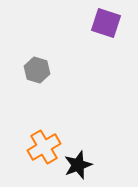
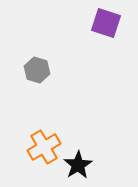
black star: rotated 12 degrees counterclockwise
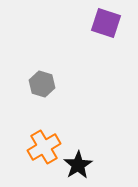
gray hexagon: moved 5 px right, 14 px down
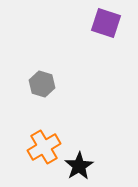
black star: moved 1 px right, 1 px down
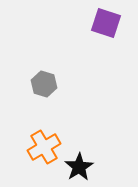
gray hexagon: moved 2 px right
black star: moved 1 px down
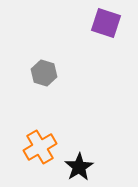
gray hexagon: moved 11 px up
orange cross: moved 4 px left
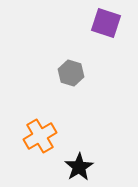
gray hexagon: moved 27 px right
orange cross: moved 11 px up
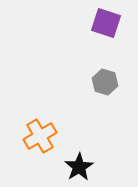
gray hexagon: moved 34 px right, 9 px down
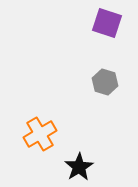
purple square: moved 1 px right
orange cross: moved 2 px up
